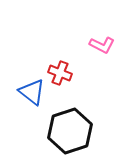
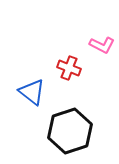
red cross: moved 9 px right, 5 px up
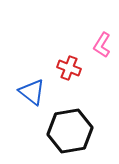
pink L-shape: rotated 95 degrees clockwise
black hexagon: rotated 9 degrees clockwise
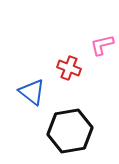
pink L-shape: rotated 45 degrees clockwise
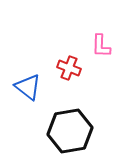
pink L-shape: moved 1 px left, 1 px down; rotated 75 degrees counterclockwise
blue triangle: moved 4 px left, 5 px up
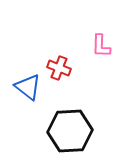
red cross: moved 10 px left
black hexagon: rotated 6 degrees clockwise
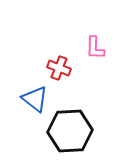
pink L-shape: moved 6 px left, 2 px down
blue triangle: moved 7 px right, 12 px down
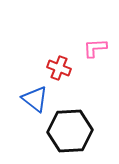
pink L-shape: rotated 85 degrees clockwise
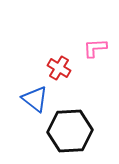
red cross: rotated 10 degrees clockwise
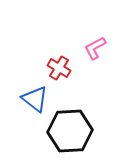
pink L-shape: rotated 25 degrees counterclockwise
